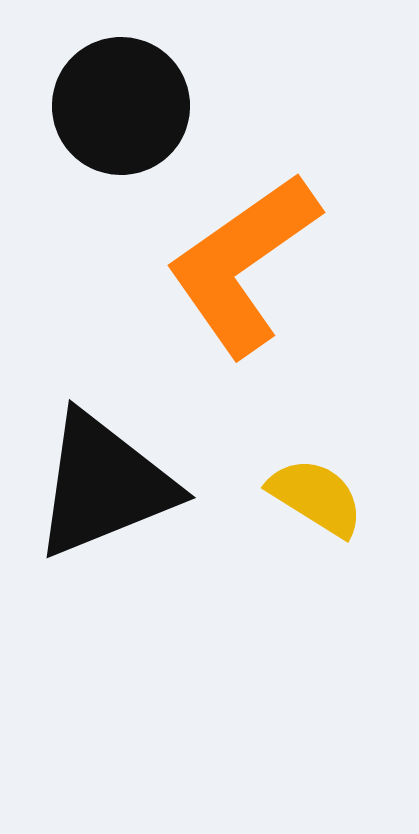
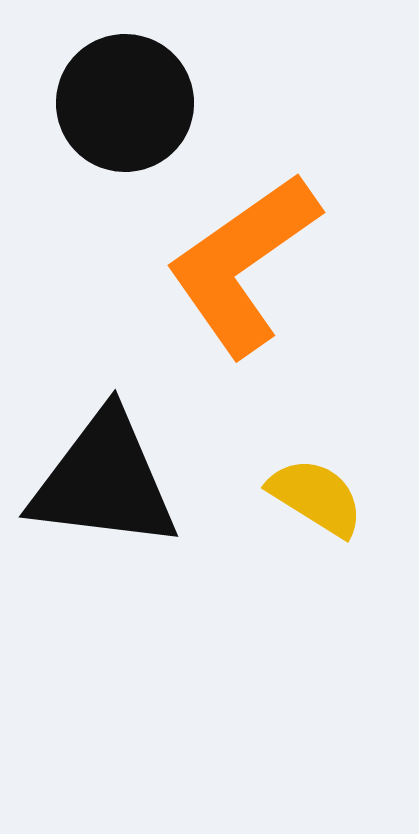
black circle: moved 4 px right, 3 px up
black triangle: moved 4 px up; rotated 29 degrees clockwise
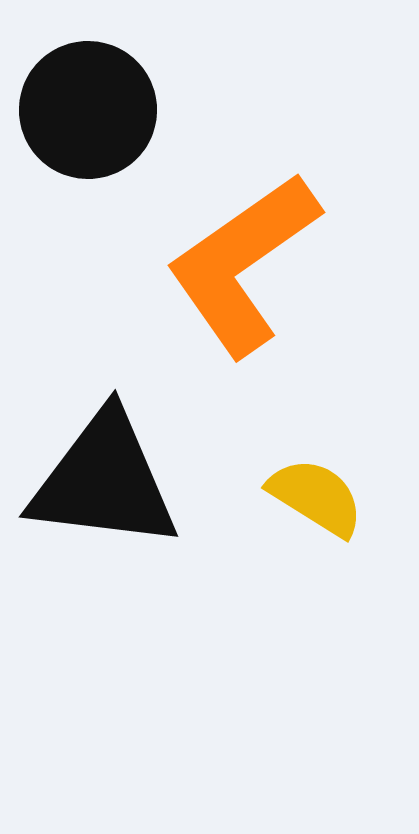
black circle: moved 37 px left, 7 px down
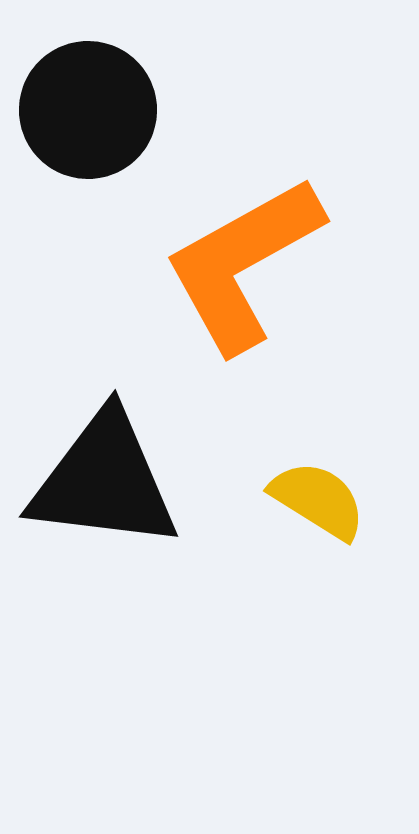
orange L-shape: rotated 6 degrees clockwise
yellow semicircle: moved 2 px right, 3 px down
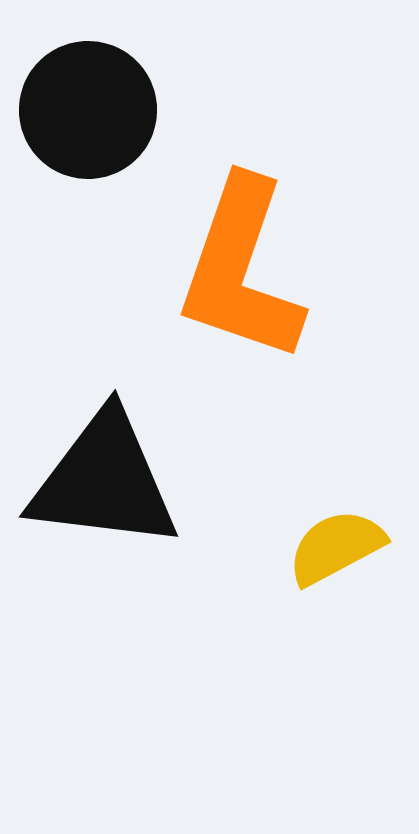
orange L-shape: moved 2 px left, 6 px down; rotated 42 degrees counterclockwise
yellow semicircle: moved 18 px right, 47 px down; rotated 60 degrees counterclockwise
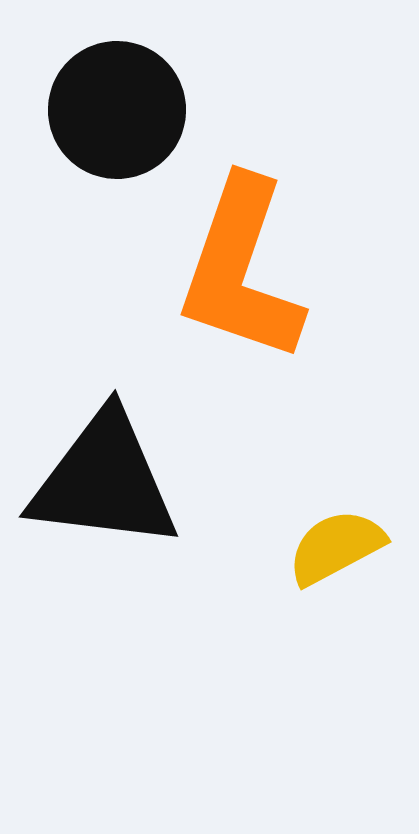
black circle: moved 29 px right
